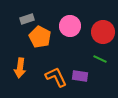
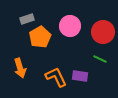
orange pentagon: rotated 15 degrees clockwise
orange arrow: rotated 24 degrees counterclockwise
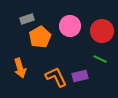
red circle: moved 1 px left, 1 px up
purple rectangle: rotated 21 degrees counterclockwise
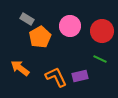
gray rectangle: rotated 48 degrees clockwise
orange arrow: rotated 144 degrees clockwise
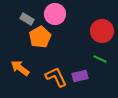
pink circle: moved 15 px left, 12 px up
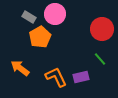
gray rectangle: moved 2 px right, 2 px up
red circle: moved 2 px up
green line: rotated 24 degrees clockwise
purple rectangle: moved 1 px right, 1 px down
